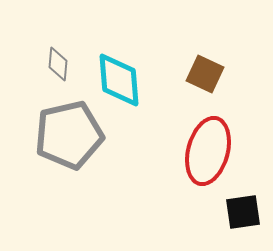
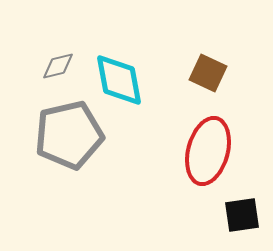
gray diamond: moved 2 px down; rotated 72 degrees clockwise
brown square: moved 3 px right, 1 px up
cyan diamond: rotated 6 degrees counterclockwise
black square: moved 1 px left, 3 px down
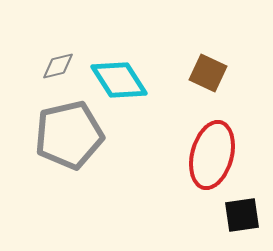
cyan diamond: rotated 22 degrees counterclockwise
red ellipse: moved 4 px right, 4 px down
